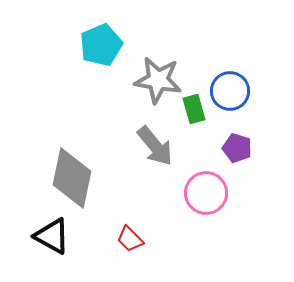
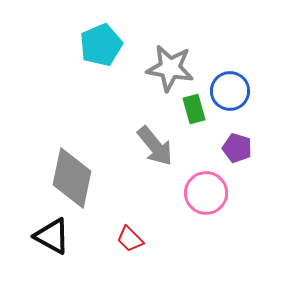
gray star: moved 12 px right, 12 px up
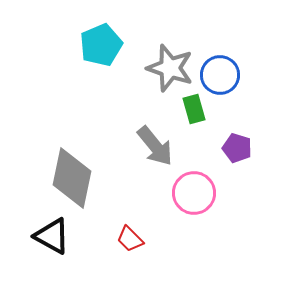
gray star: rotated 9 degrees clockwise
blue circle: moved 10 px left, 16 px up
pink circle: moved 12 px left
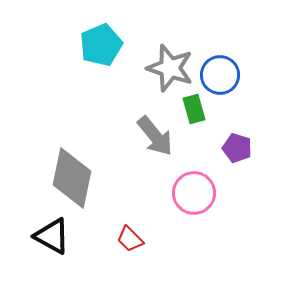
gray arrow: moved 10 px up
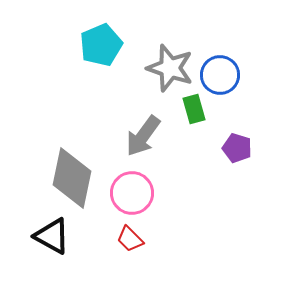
gray arrow: moved 12 px left; rotated 75 degrees clockwise
pink circle: moved 62 px left
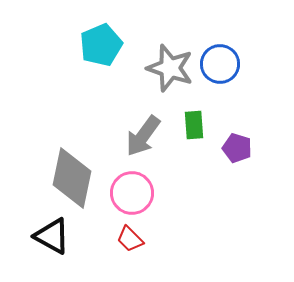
blue circle: moved 11 px up
green rectangle: moved 16 px down; rotated 12 degrees clockwise
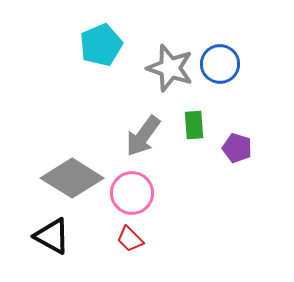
gray diamond: rotated 70 degrees counterclockwise
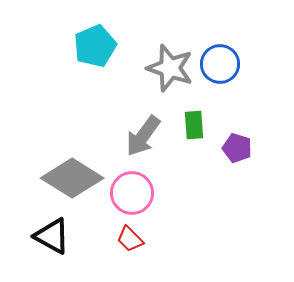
cyan pentagon: moved 6 px left, 1 px down
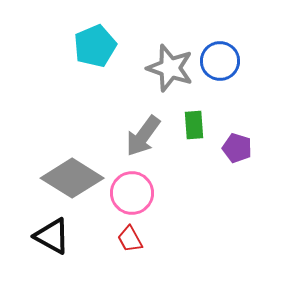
blue circle: moved 3 px up
red trapezoid: rotated 16 degrees clockwise
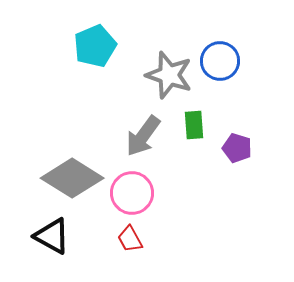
gray star: moved 1 px left, 7 px down
